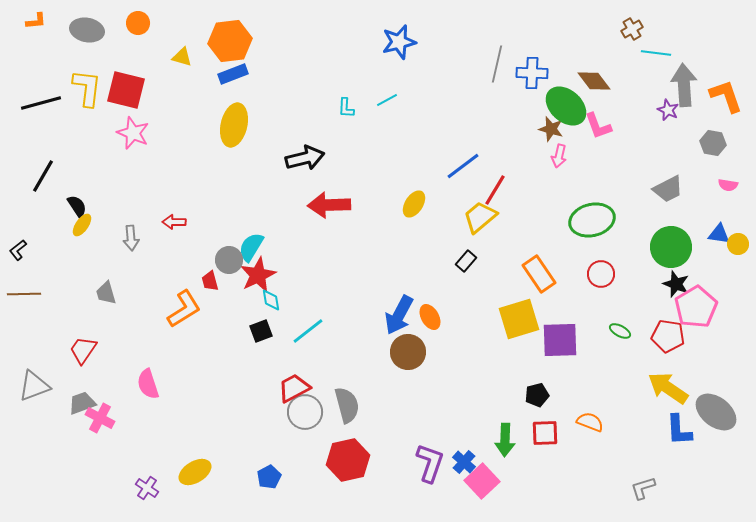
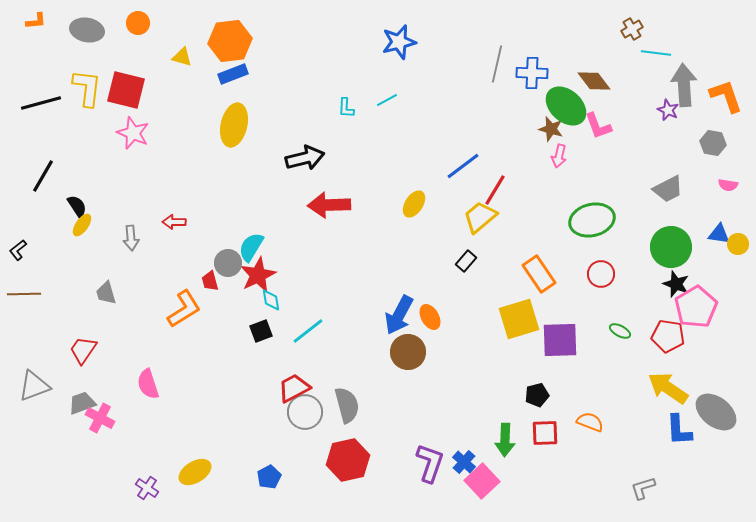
gray circle at (229, 260): moved 1 px left, 3 px down
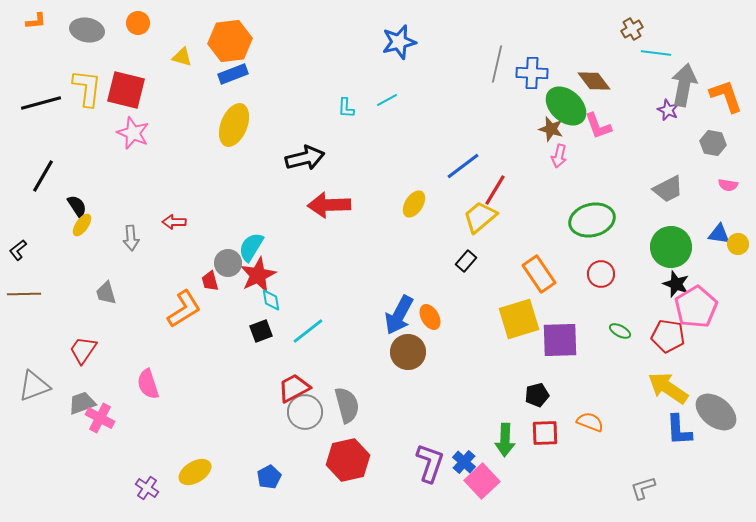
gray arrow at (684, 85): rotated 15 degrees clockwise
yellow ellipse at (234, 125): rotated 9 degrees clockwise
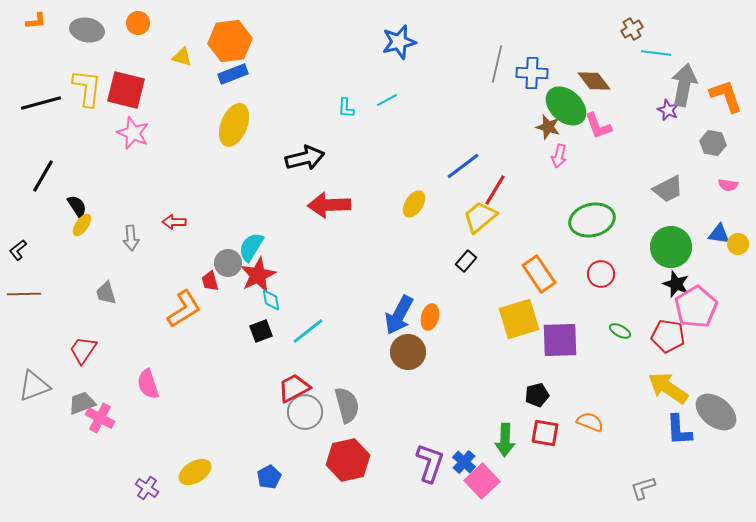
brown star at (551, 129): moved 3 px left, 2 px up
orange ellipse at (430, 317): rotated 45 degrees clockwise
red square at (545, 433): rotated 12 degrees clockwise
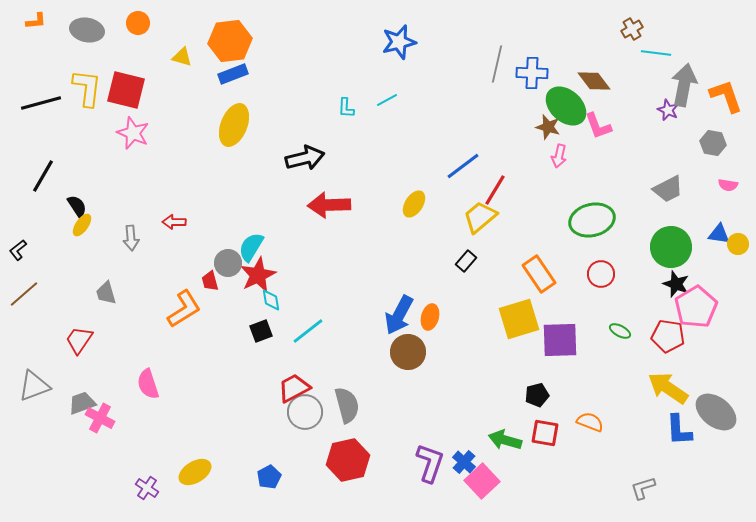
brown line at (24, 294): rotated 40 degrees counterclockwise
red trapezoid at (83, 350): moved 4 px left, 10 px up
green arrow at (505, 440): rotated 104 degrees clockwise
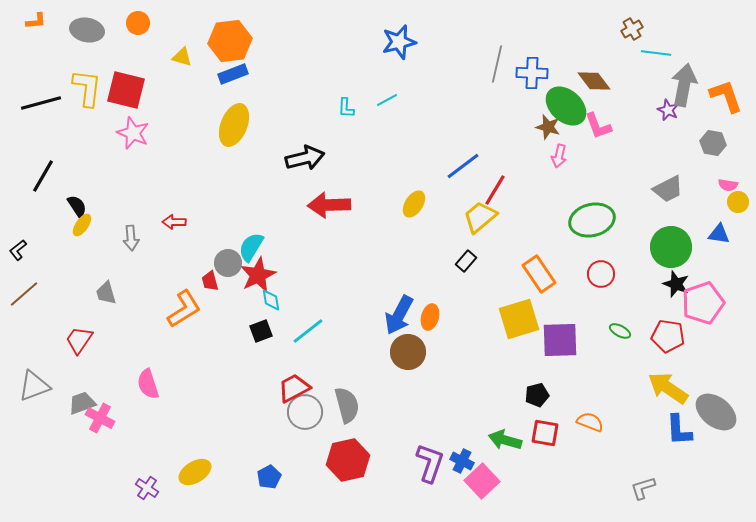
yellow circle at (738, 244): moved 42 px up
pink pentagon at (696, 307): moved 7 px right, 4 px up; rotated 12 degrees clockwise
blue cross at (464, 462): moved 2 px left, 1 px up; rotated 15 degrees counterclockwise
